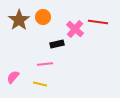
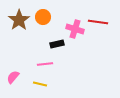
pink cross: rotated 24 degrees counterclockwise
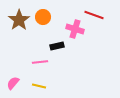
red line: moved 4 px left, 7 px up; rotated 12 degrees clockwise
black rectangle: moved 2 px down
pink line: moved 5 px left, 2 px up
pink semicircle: moved 6 px down
yellow line: moved 1 px left, 2 px down
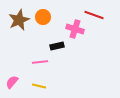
brown star: rotated 10 degrees clockwise
pink semicircle: moved 1 px left, 1 px up
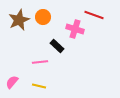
black rectangle: rotated 56 degrees clockwise
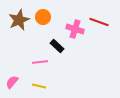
red line: moved 5 px right, 7 px down
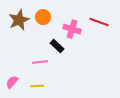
pink cross: moved 3 px left
yellow line: moved 2 px left; rotated 16 degrees counterclockwise
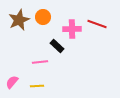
red line: moved 2 px left, 2 px down
pink cross: rotated 18 degrees counterclockwise
